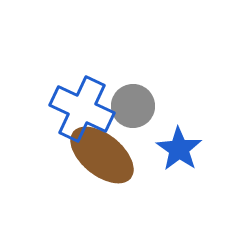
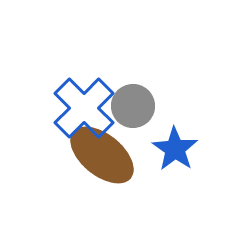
blue cross: moved 2 px right, 1 px up; rotated 20 degrees clockwise
blue star: moved 4 px left
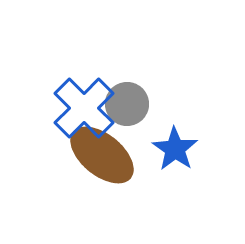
gray circle: moved 6 px left, 2 px up
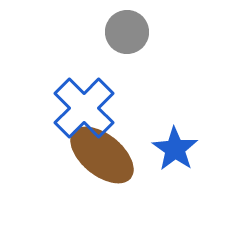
gray circle: moved 72 px up
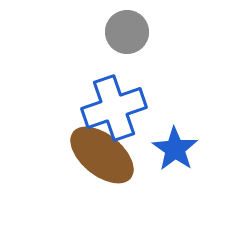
blue cross: moved 30 px right; rotated 26 degrees clockwise
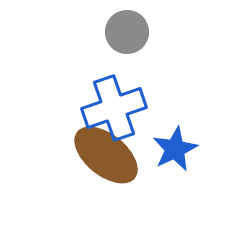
blue star: rotated 12 degrees clockwise
brown ellipse: moved 4 px right
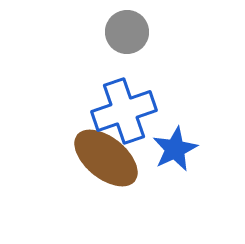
blue cross: moved 10 px right, 3 px down
brown ellipse: moved 3 px down
